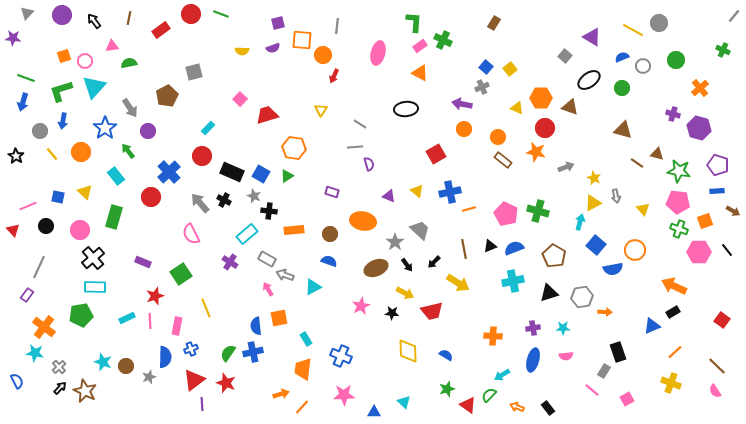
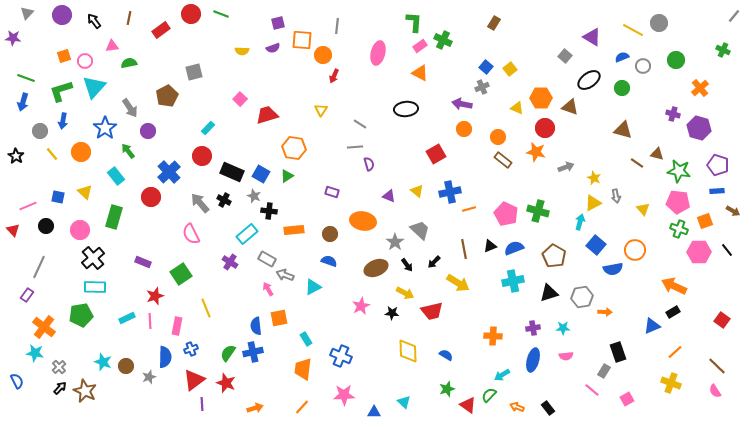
orange arrow at (281, 394): moved 26 px left, 14 px down
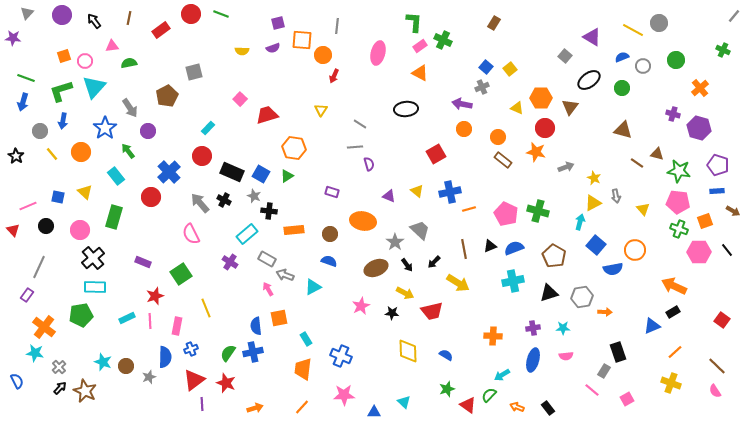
brown triangle at (570, 107): rotated 48 degrees clockwise
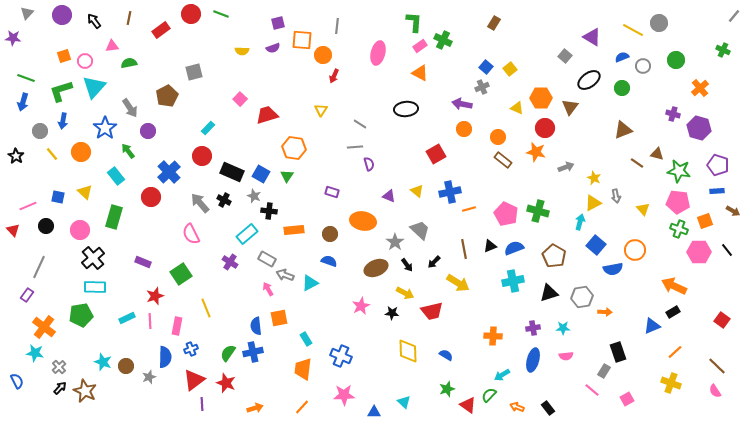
brown triangle at (623, 130): rotated 36 degrees counterclockwise
green triangle at (287, 176): rotated 24 degrees counterclockwise
cyan triangle at (313, 287): moved 3 px left, 4 px up
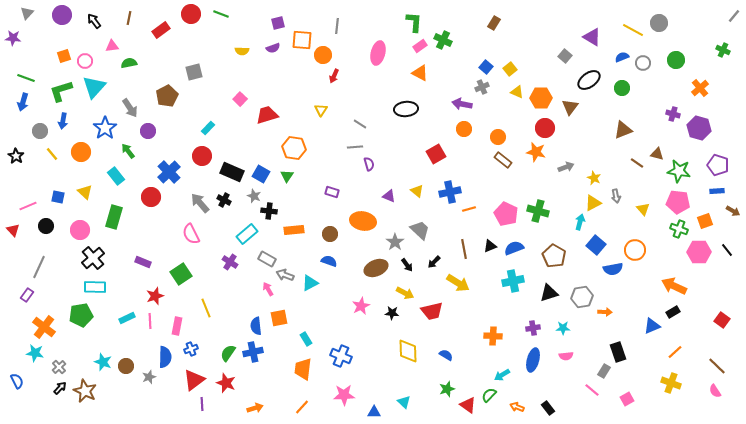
gray circle at (643, 66): moved 3 px up
yellow triangle at (517, 108): moved 16 px up
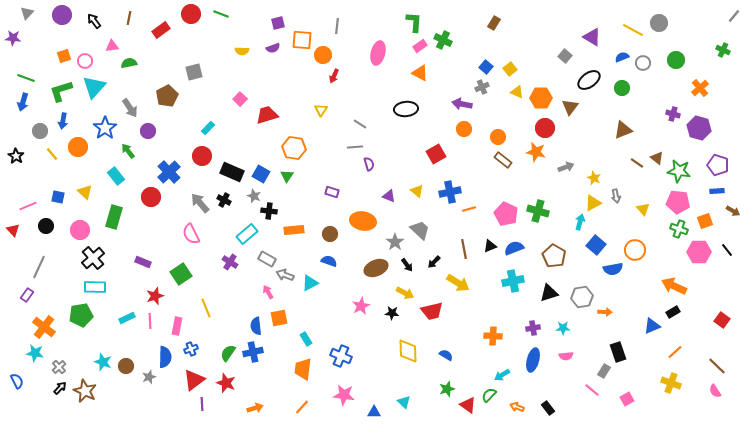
orange circle at (81, 152): moved 3 px left, 5 px up
brown triangle at (657, 154): moved 4 px down; rotated 24 degrees clockwise
pink arrow at (268, 289): moved 3 px down
pink star at (344, 395): rotated 10 degrees clockwise
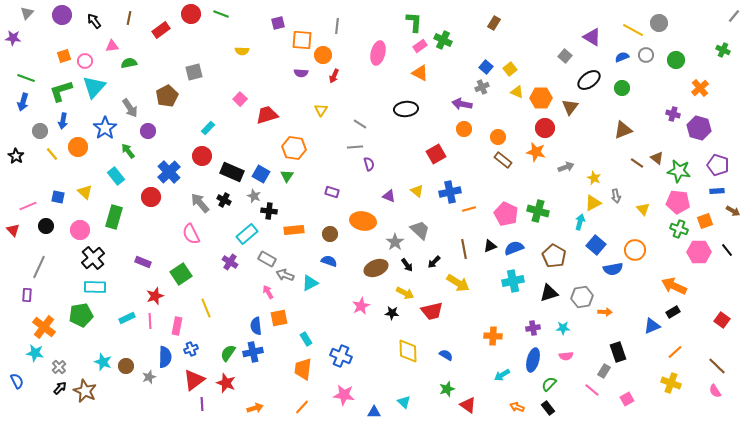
purple semicircle at (273, 48): moved 28 px right, 25 px down; rotated 24 degrees clockwise
gray circle at (643, 63): moved 3 px right, 8 px up
purple rectangle at (27, 295): rotated 32 degrees counterclockwise
green semicircle at (489, 395): moved 60 px right, 11 px up
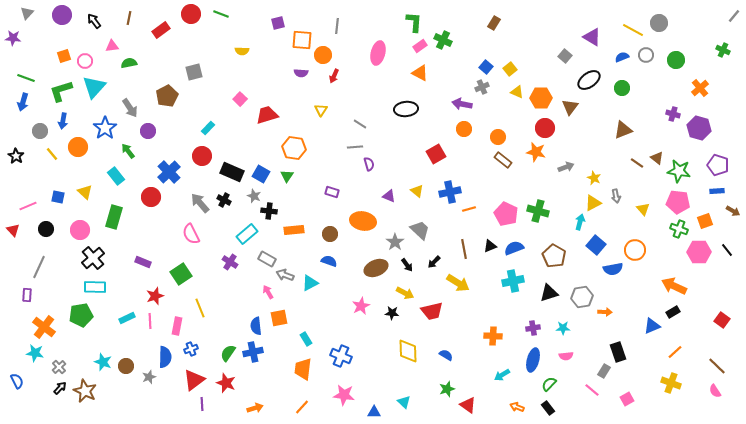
black circle at (46, 226): moved 3 px down
yellow line at (206, 308): moved 6 px left
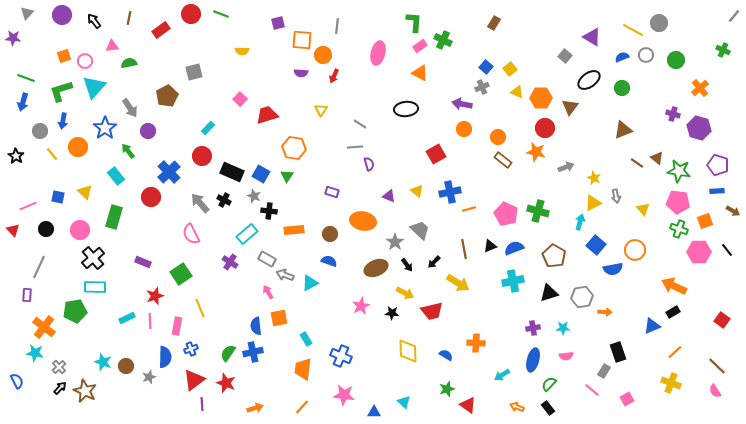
green pentagon at (81, 315): moved 6 px left, 4 px up
orange cross at (493, 336): moved 17 px left, 7 px down
